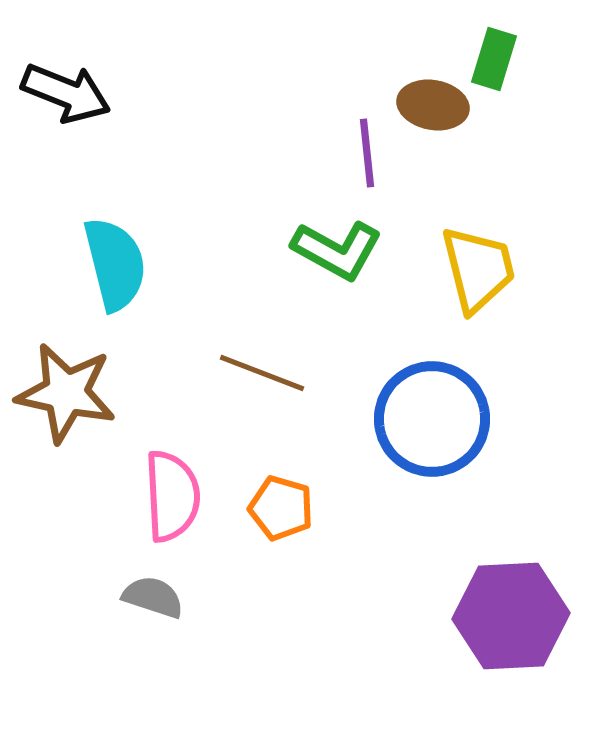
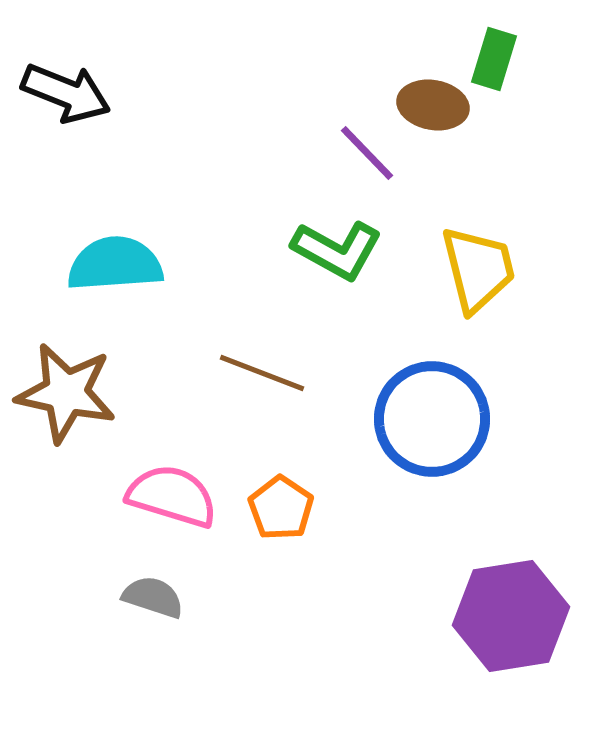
purple line: rotated 38 degrees counterclockwise
cyan semicircle: rotated 80 degrees counterclockwise
pink semicircle: rotated 70 degrees counterclockwise
orange pentagon: rotated 18 degrees clockwise
purple hexagon: rotated 6 degrees counterclockwise
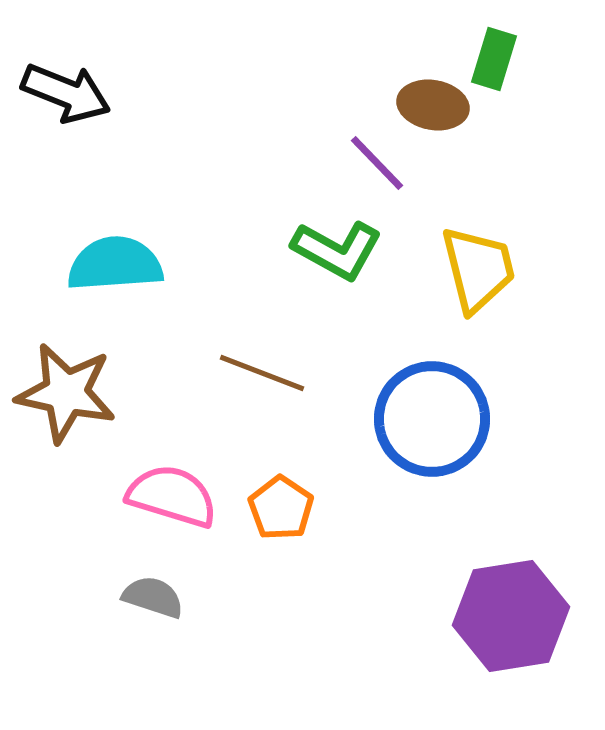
purple line: moved 10 px right, 10 px down
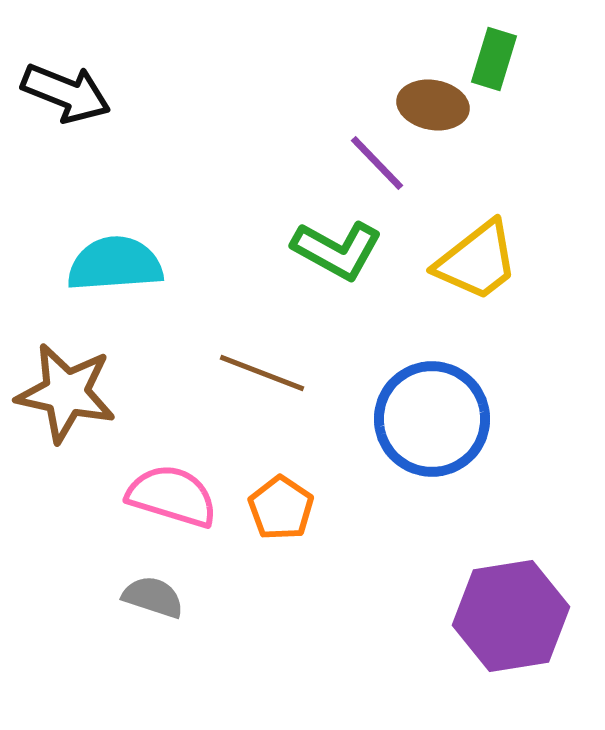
yellow trapezoid: moved 1 px left, 8 px up; rotated 66 degrees clockwise
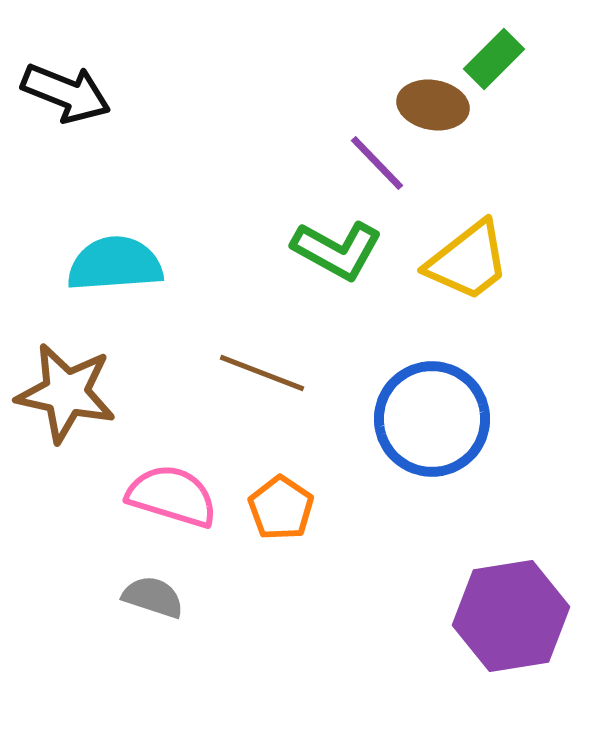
green rectangle: rotated 28 degrees clockwise
yellow trapezoid: moved 9 px left
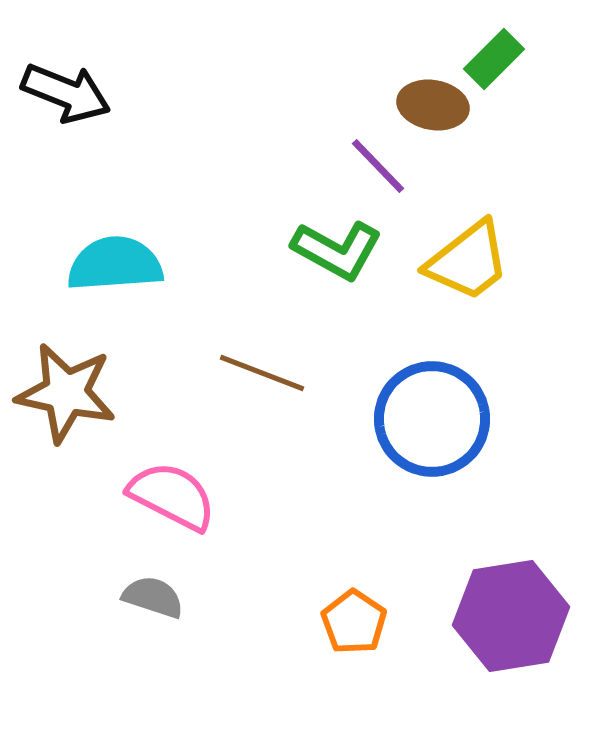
purple line: moved 1 px right, 3 px down
pink semicircle: rotated 10 degrees clockwise
orange pentagon: moved 73 px right, 114 px down
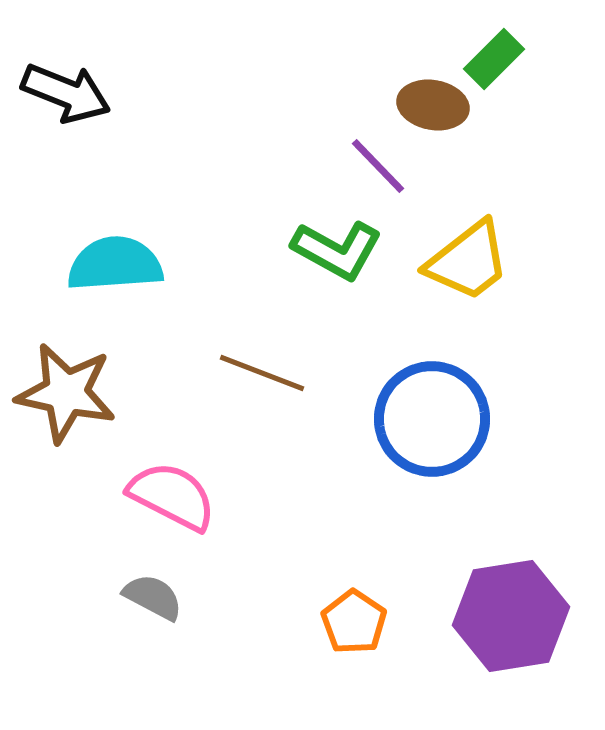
gray semicircle: rotated 10 degrees clockwise
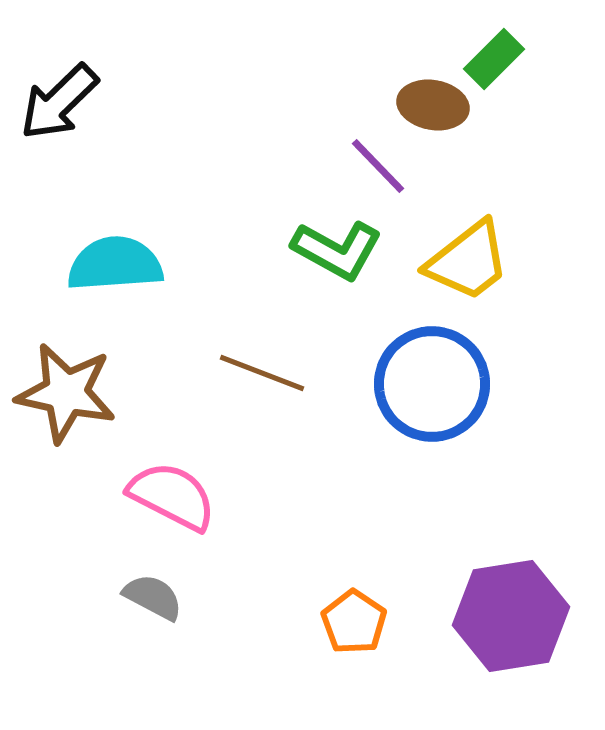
black arrow: moved 7 px left, 9 px down; rotated 114 degrees clockwise
blue circle: moved 35 px up
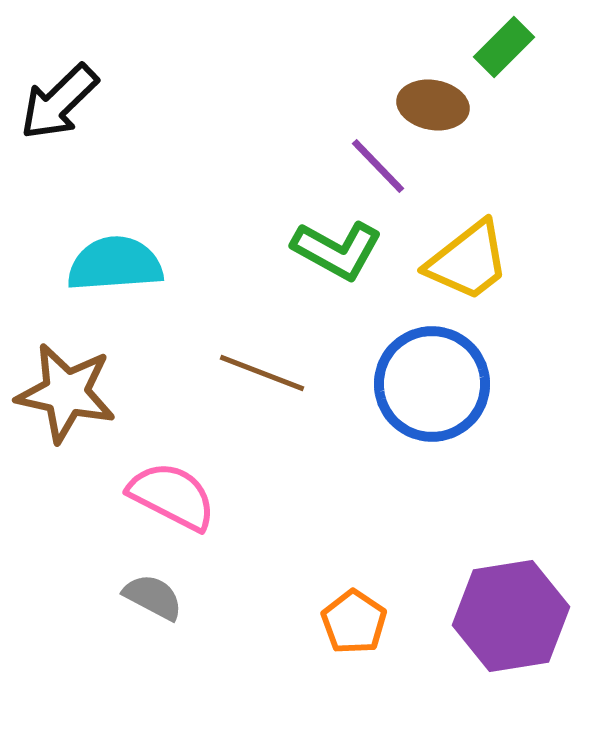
green rectangle: moved 10 px right, 12 px up
